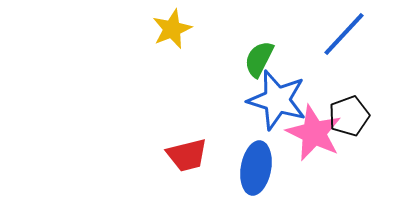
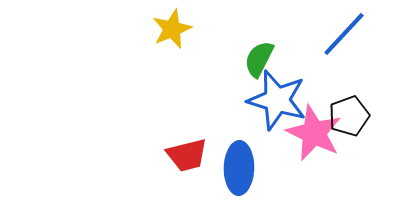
blue ellipse: moved 17 px left; rotated 9 degrees counterclockwise
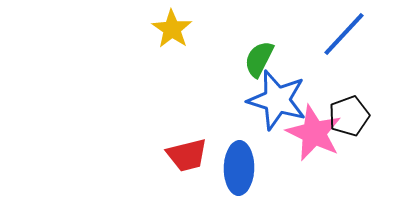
yellow star: rotated 15 degrees counterclockwise
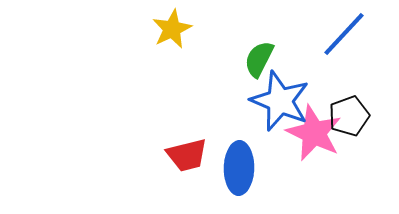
yellow star: rotated 12 degrees clockwise
blue star: moved 3 px right, 1 px down; rotated 6 degrees clockwise
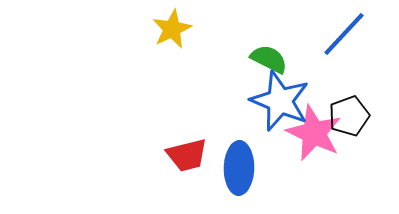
green semicircle: moved 10 px right; rotated 90 degrees clockwise
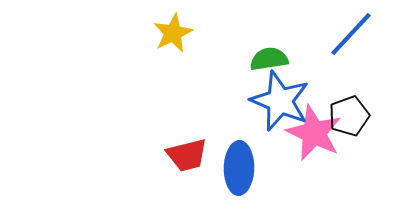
yellow star: moved 1 px right, 4 px down
blue line: moved 7 px right
green semicircle: rotated 36 degrees counterclockwise
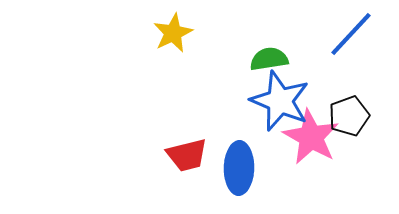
pink star: moved 3 px left, 4 px down; rotated 4 degrees clockwise
